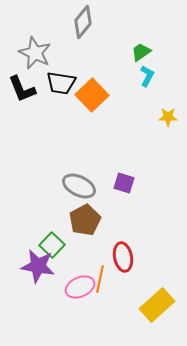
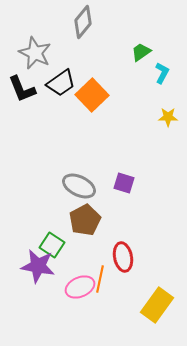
cyan L-shape: moved 15 px right, 3 px up
black trapezoid: rotated 44 degrees counterclockwise
green square: rotated 10 degrees counterclockwise
yellow rectangle: rotated 12 degrees counterclockwise
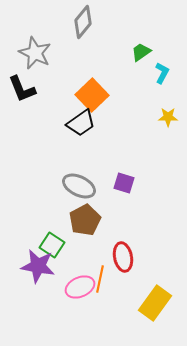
black trapezoid: moved 20 px right, 40 px down
yellow rectangle: moved 2 px left, 2 px up
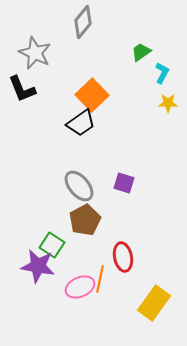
yellow star: moved 14 px up
gray ellipse: rotated 24 degrees clockwise
yellow rectangle: moved 1 px left
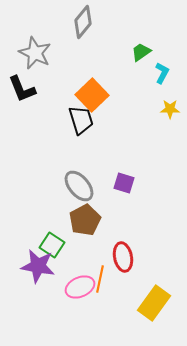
yellow star: moved 2 px right, 6 px down
black trapezoid: moved 3 px up; rotated 72 degrees counterclockwise
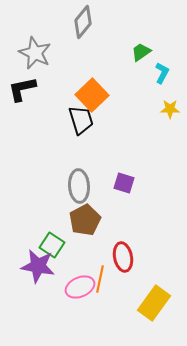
black L-shape: rotated 100 degrees clockwise
gray ellipse: rotated 36 degrees clockwise
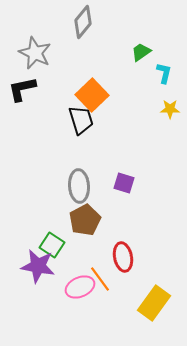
cyan L-shape: moved 2 px right; rotated 15 degrees counterclockwise
orange line: rotated 48 degrees counterclockwise
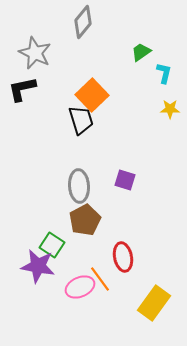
purple square: moved 1 px right, 3 px up
